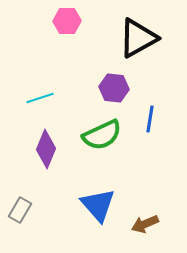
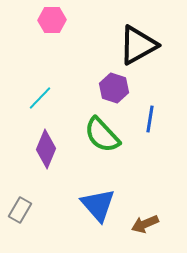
pink hexagon: moved 15 px left, 1 px up
black triangle: moved 7 px down
purple hexagon: rotated 12 degrees clockwise
cyan line: rotated 28 degrees counterclockwise
green semicircle: rotated 72 degrees clockwise
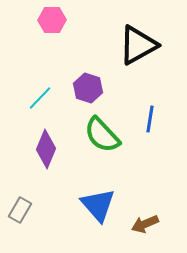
purple hexagon: moved 26 px left
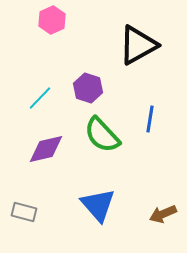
pink hexagon: rotated 24 degrees counterclockwise
purple diamond: rotated 54 degrees clockwise
gray rectangle: moved 4 px right, 2 px down; rotated 75 degrees clockwise
brown arrow: moved 18 px right, 10 px up
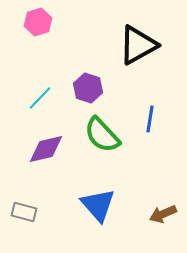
pink hexagon: moved 14 px left, 2 px down; rotated 8 degrees clockwise
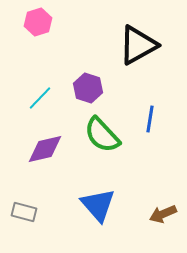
purple diamond: moved 1 px left
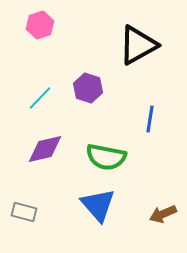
pink hexagon: moved 2 px right, 3 px down
green semicircle: moved 4 px right, 22 px down; rotated 36 degrees counterclockwise
